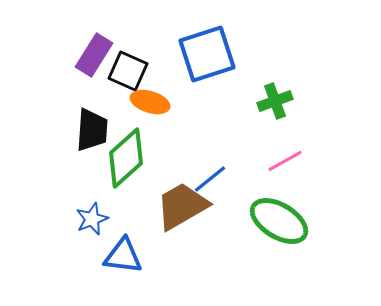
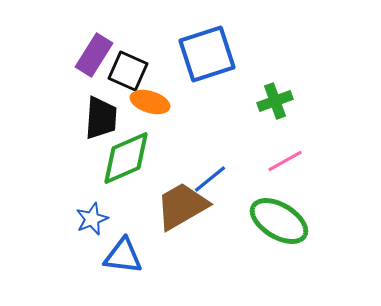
black trapezoid: moved 9 px right, 12 px up
green diamond: rotated 18 degrees clockwise
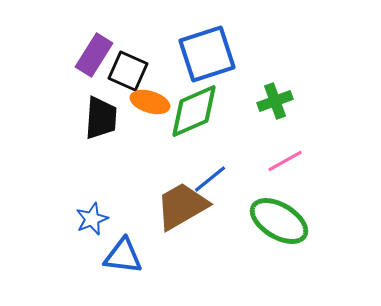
green diamond: moved 68 px right, 47 px up
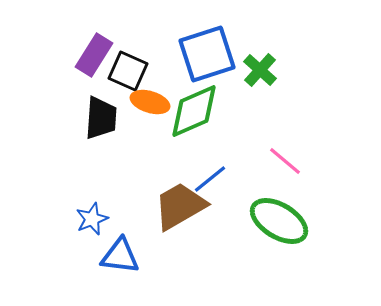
green cross: moved 15 px left, 31 px up; rotated 28 degrees counterclockwise
pink line: rotated 69 degrees clockwise
brown trapezoid: moved 2 px left
blue triangle: moved 3 px left
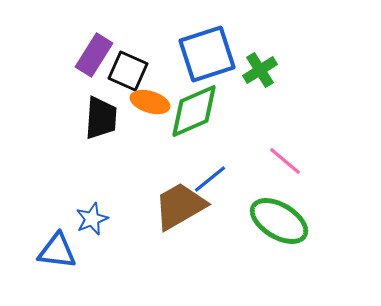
green cross: rotated 16 degrees clockwise
blue triangle: moved 63 px left, 5 px up
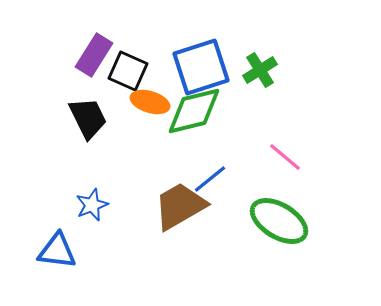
blue square: moved 6 px left, 13 px down
green diamond: rotated 10 degrees clockwise
black trapezoid: moved 13 px left; rotated 30 degrees counterclockwise
pink line: moved 4 px up
blue star: moved 14 px up
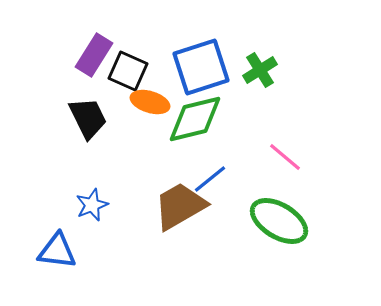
green diamond: moved 1 px right, 8 px down
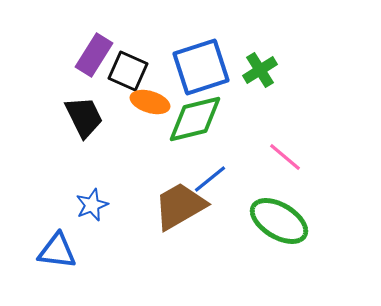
black trapezoid: moved 4 px left, 1 px up
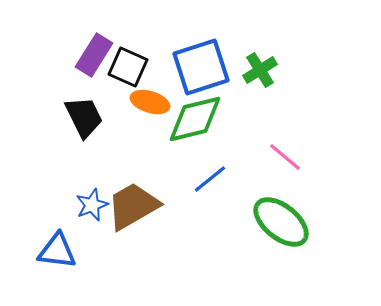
black square: moved 4 px up
brown trapezoid: moved 47 px left
green ellipse: moved 2 px right, 1 px down; rotated 8 degrees clockwise
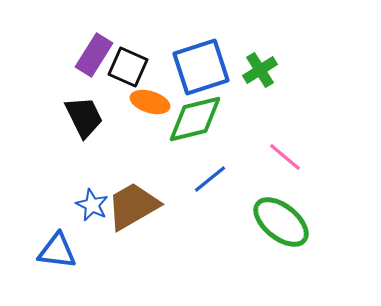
blue star: rotated 24 degrees counterclockwise
